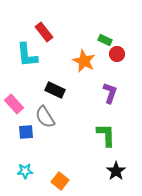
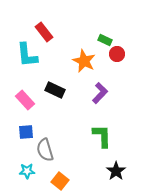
purple L-shape: moved 10 px left; rotated 25 degrees clockwise
pink rectangle: moved 11 px right, 4 px up
gray semicircle: moved 33 px down; rotated 15 degrees clockwise
green L-shape: moved 4 px left, 1 px down
cyan star: moved 2 px right
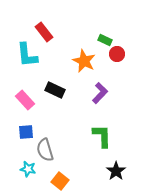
cyan star: moved 1 px right, 2 px up; rotated 14 degrees clockwise
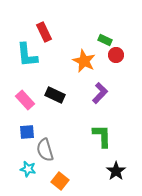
red rectangle: rotated 12 degrees clockwise
red circle: moved 1 px left, 1 px down
black rectangle: moved 5 px down
blue square: moved 1 px right
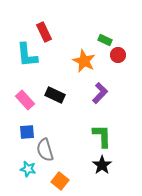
red circle: moved 2 px right
black star: moved 14 px left, 6 px up
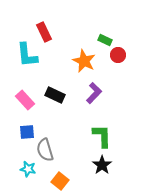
purple L-shape: moved 6 px left
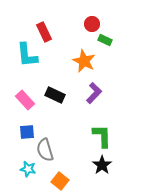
red circle: moved 26 px left, 31 px up
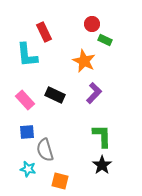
orange square: rotated 24 degrees counterclockwise
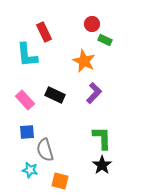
green L-shape: moved 2 px down
cyan star: moved 2 px right, 1 px down
